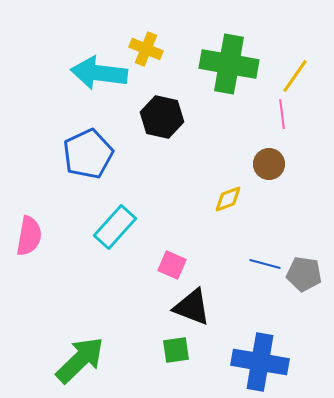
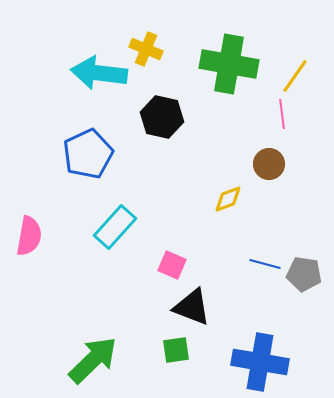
green arrow: moved 13 px right
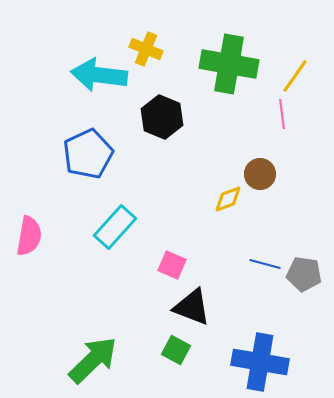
cyan arrow: moved 2 px down
black hexagon: rotated 9 degrees clockwise
brown circle: moved 9 px left, 10 px down
green square: rotated 36 degrees clockwise
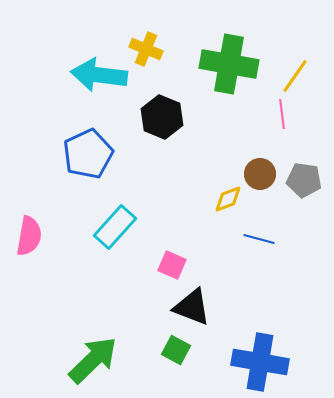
blue line: moved 6 px left, 25 px up
gray pentagon: moved 94 px up
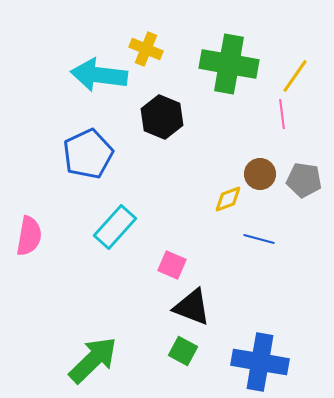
green square: moved 7 px right, 1 px down
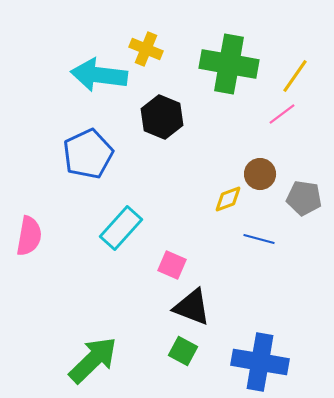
pink line: rotated 60 degrees clockwise
gray pentagon: moved 18 px down
cyan rectangle: moved 6 px right, 1 px down
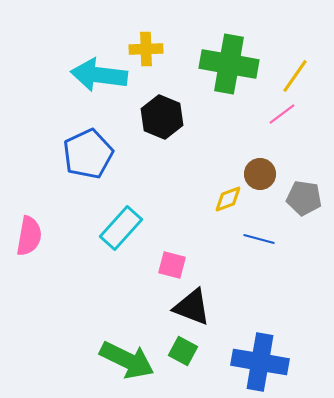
yellow cross: rotated 24 degrees counterclockwise
pink square: rotated 8 degrees counterclockwise
green arrow: moved 34 px right; rotated 70 degrees clockwise
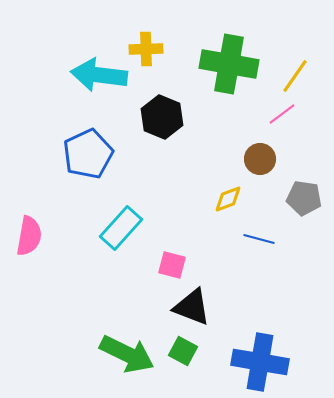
brown circle: moved 15 px up
green arrow: moved 6 px up
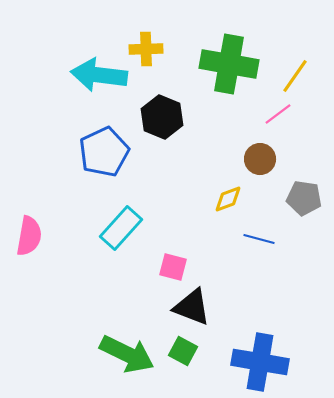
pink line: moved 4 px left
blue pentagon: moved 16 px right, 2 px up
pink square: moved 1 px right, 2 px down
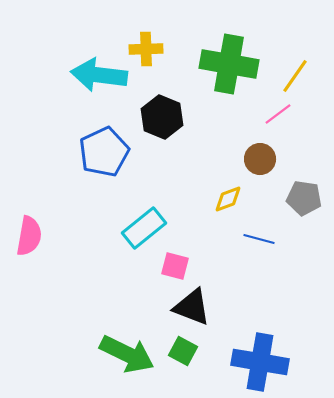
cyan rectangle: moved 23 px right; rotated 9 degrees clockwise
pink square: moved 2 px right, 1 px up
